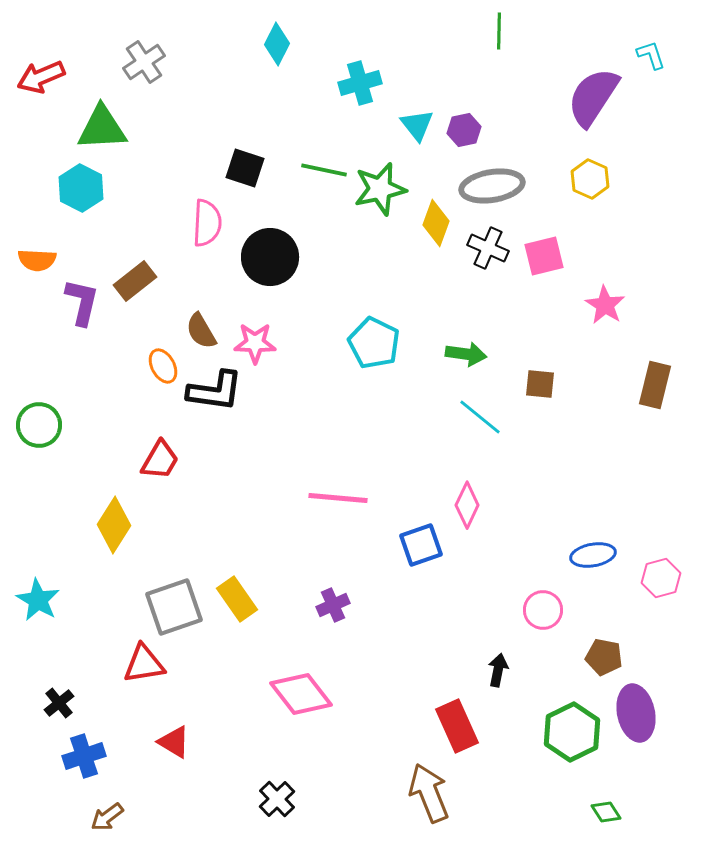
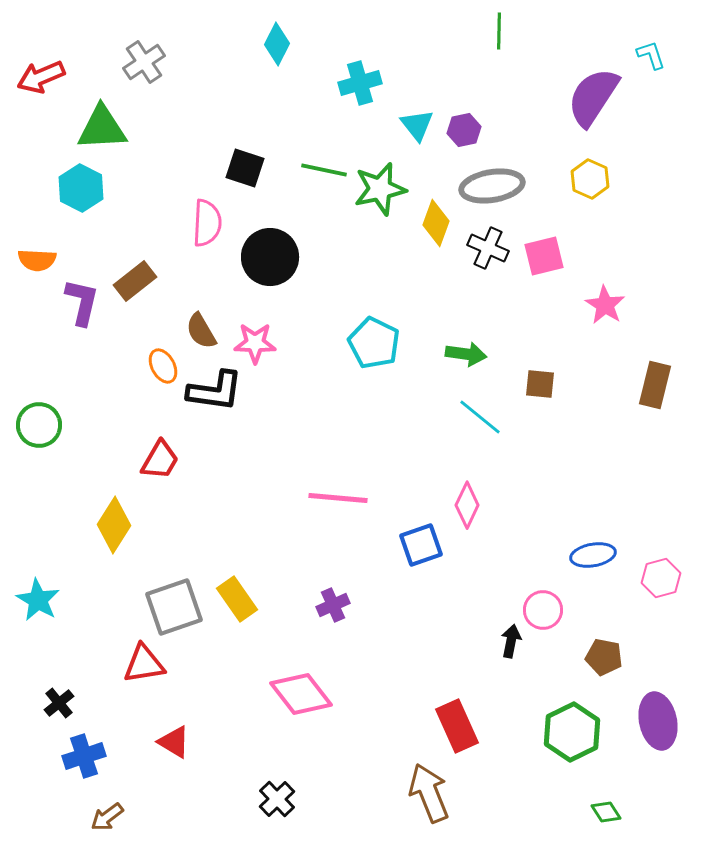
black arrow at (498, 670): moved 13 px right, 29 px up
purple ellipse at (636, 713): moved 22 px right, 8 px down
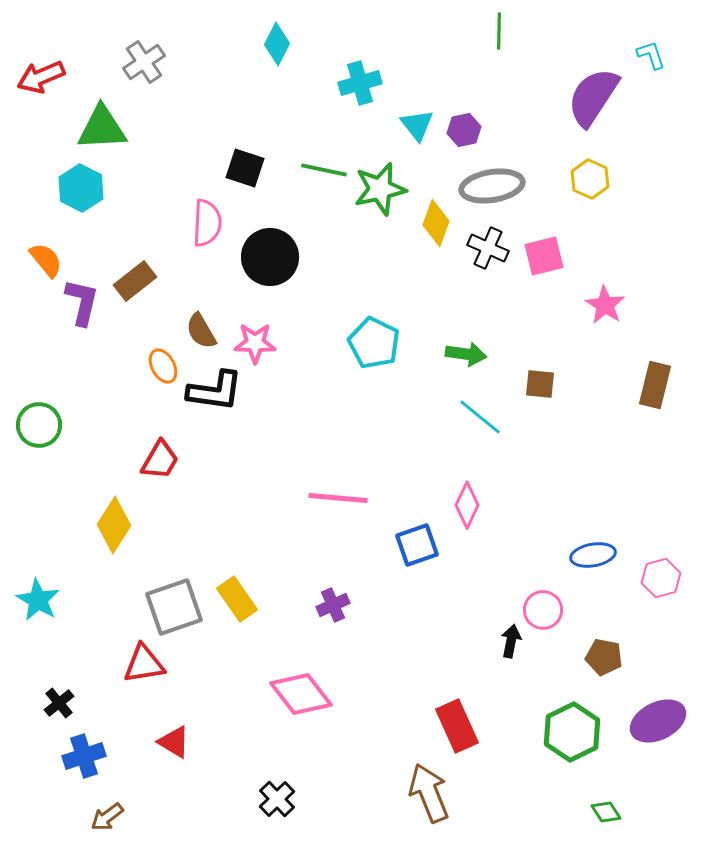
orange semicircle at (37, 260): moved 9 px right; rotated 132 degrees counterclockwise
blue square at (421, 545): moved 4 px left
purple ellipse at (658, 721): rotated 76 degrees clockwise
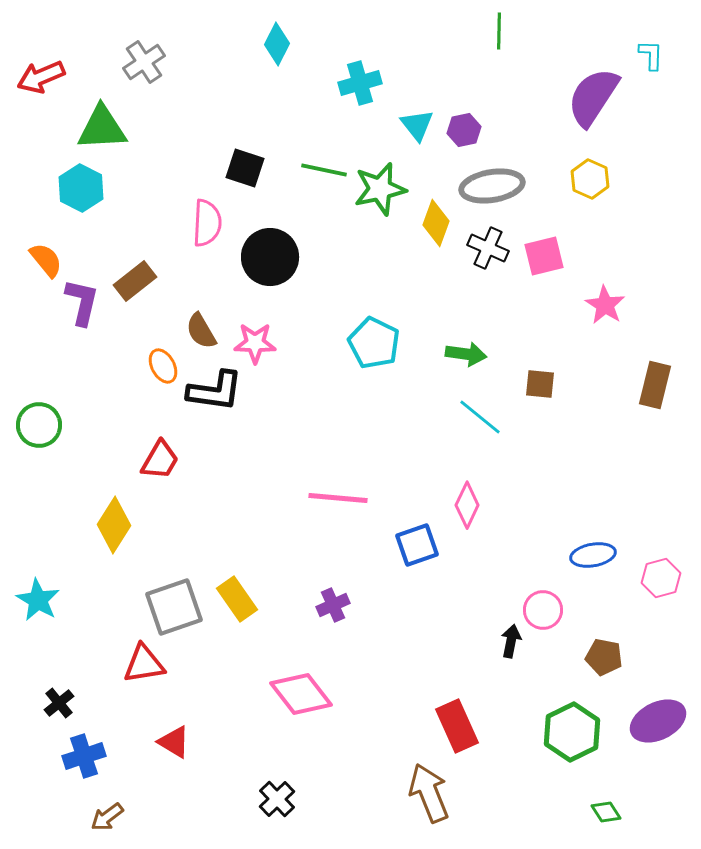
cyan L-shape at (651, 55): rotated 20 degrees clockwise
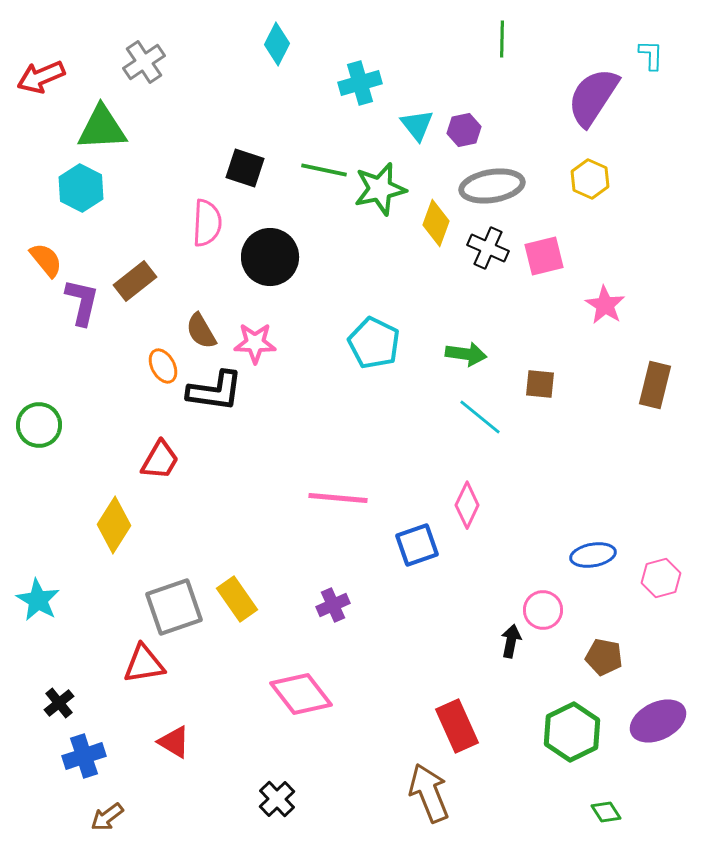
green line at (499, 31): moved 3 px right, 8 px down
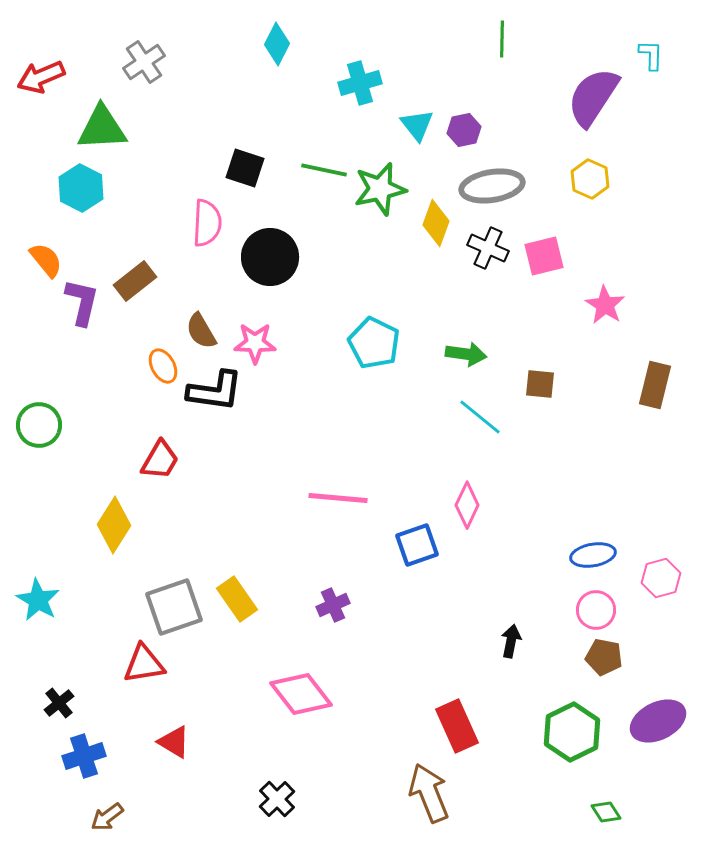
pink circle at (543, 610): moved 53 px right
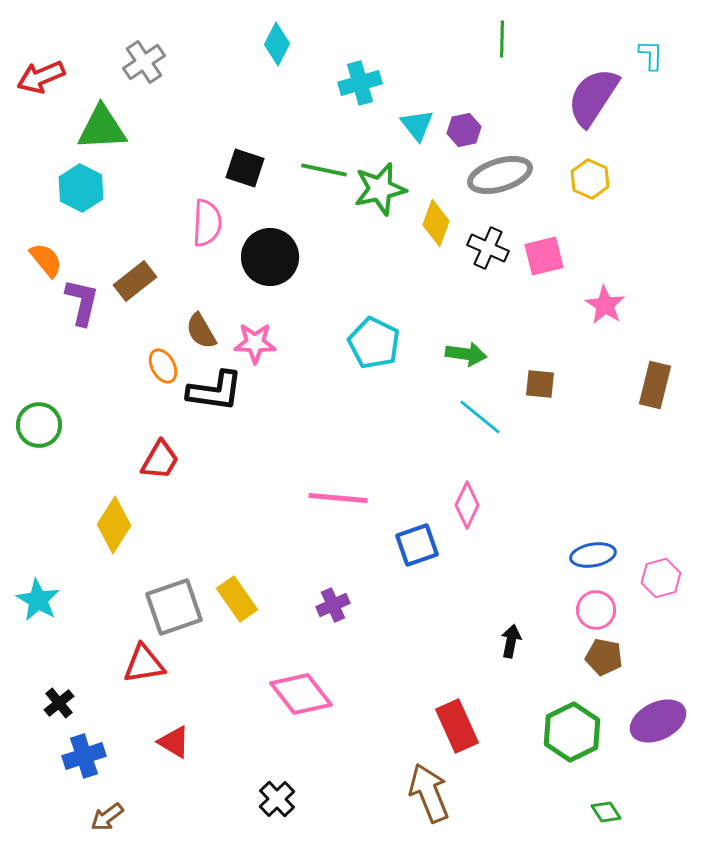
gray ellipse at (492, 186): moved 8 px right, 11 px up; rotated 8 degrees counterclockwise
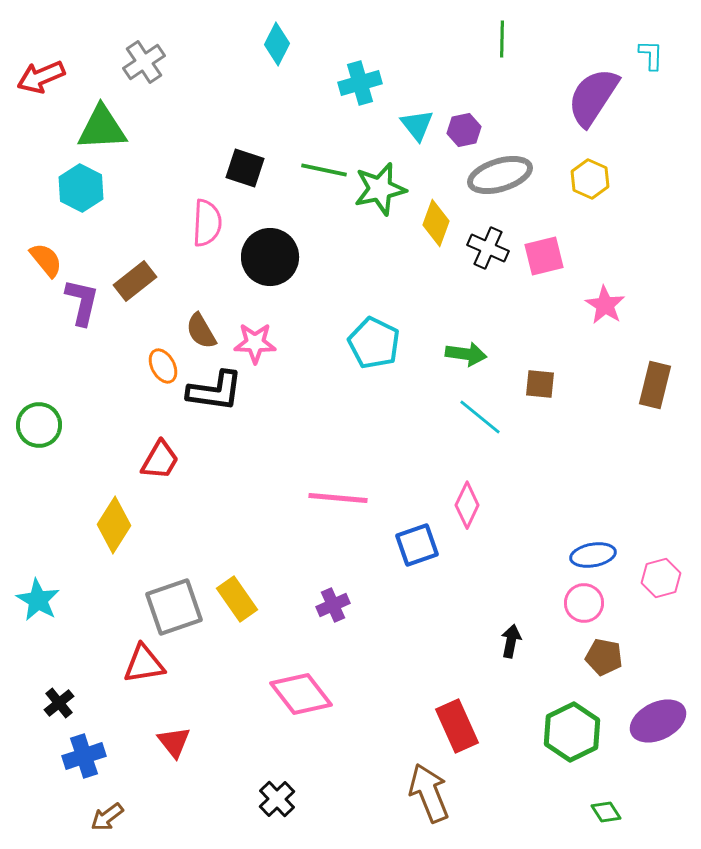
pink circle at (596, 610): moved 12 px left, 7 px up
red triangle at (174, 742): rotated 21 degrees clockwise
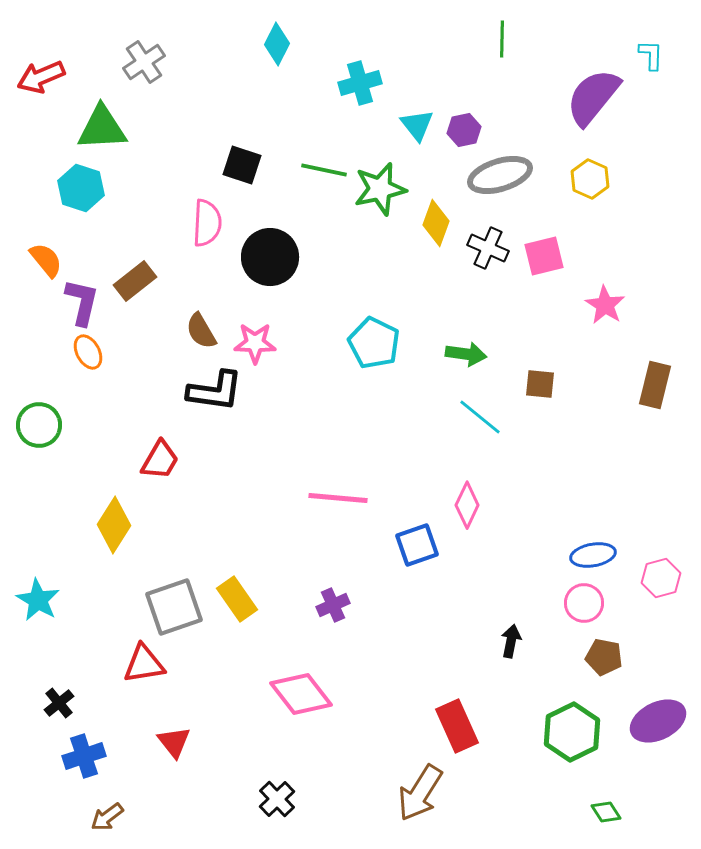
purple semicircle at (593, 97): rotated 6 degrees clockwise
black square at (245, 168): moved 3 px left, 3 px up
cyan hexagon at (81, 188): rotated 9 degrees counterclockwise
orange ellipse at (163, 366): moved 75 px left, 14 px up
brown arrow at (429, 793): moved 9 px left; rotated 126 degrees counterclockwise
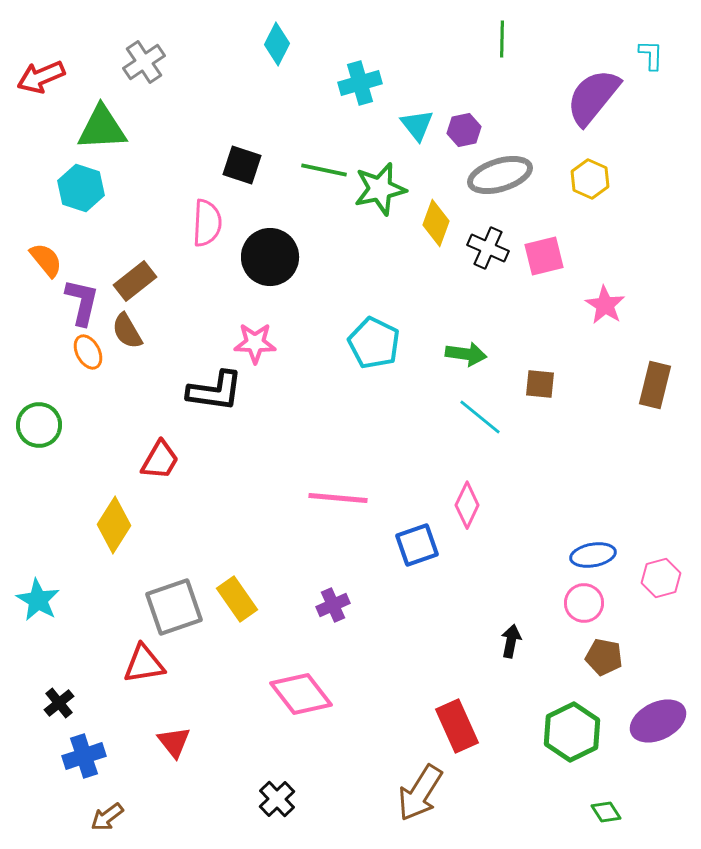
brown semicircle at (201, 331): moved 74 px left
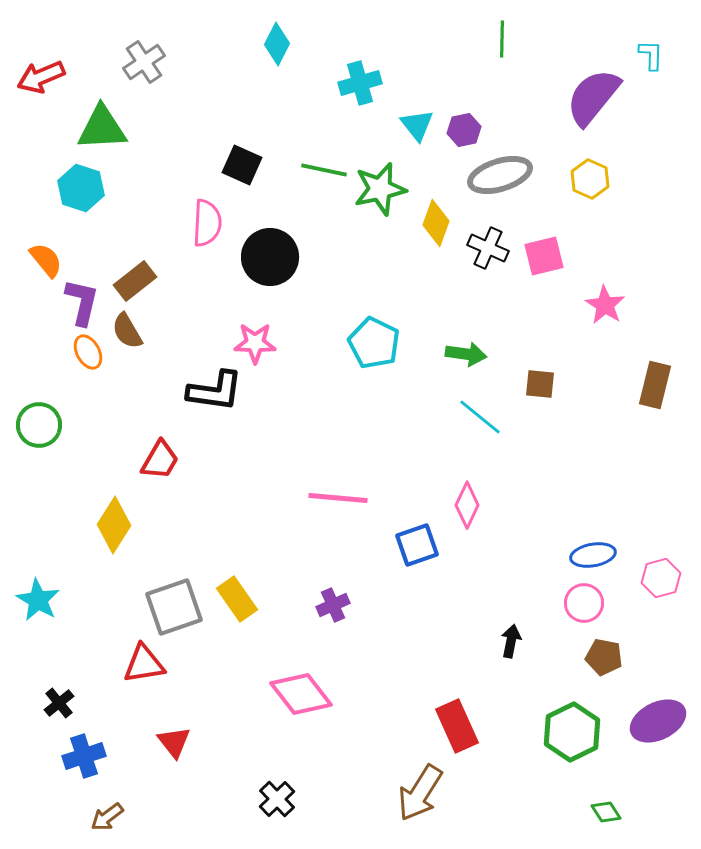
black square at (242, 165): rotated 6 degrees clockwise
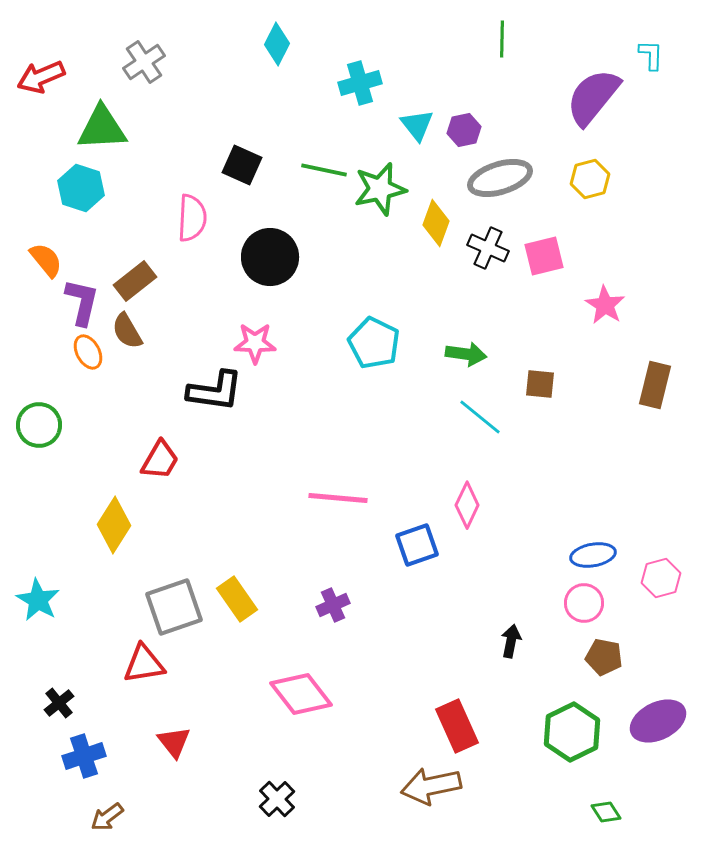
gray ellipse at (500, 175): moved 3 px down
yellow hexagon at (590, 179): rotated 21 degrees clockwise
pink semicircle at (207, 223): moved 15 px left, 5 px up
brown arrow at (420, 793): moved 11 px right, 7 px up; rotated 46 degrees clockwise
